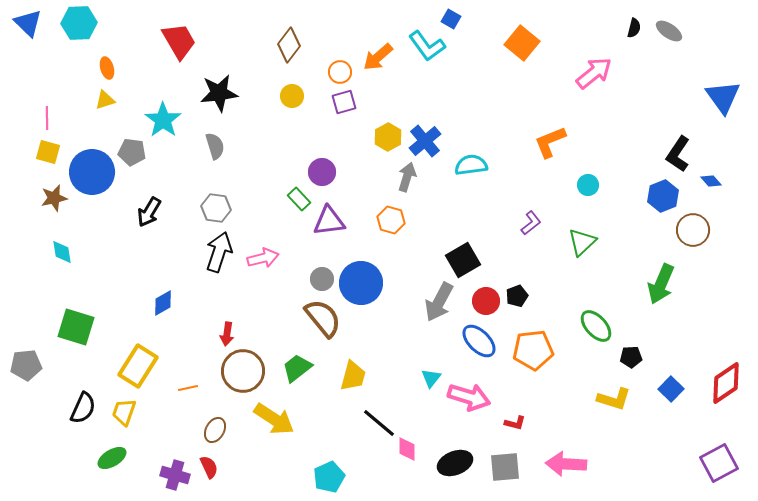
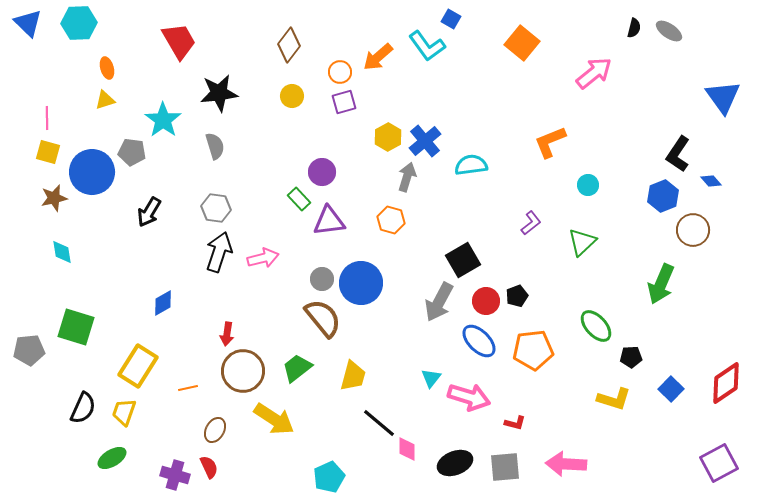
gray pentagon at (26, 365): moved 3 px right, 15 px up
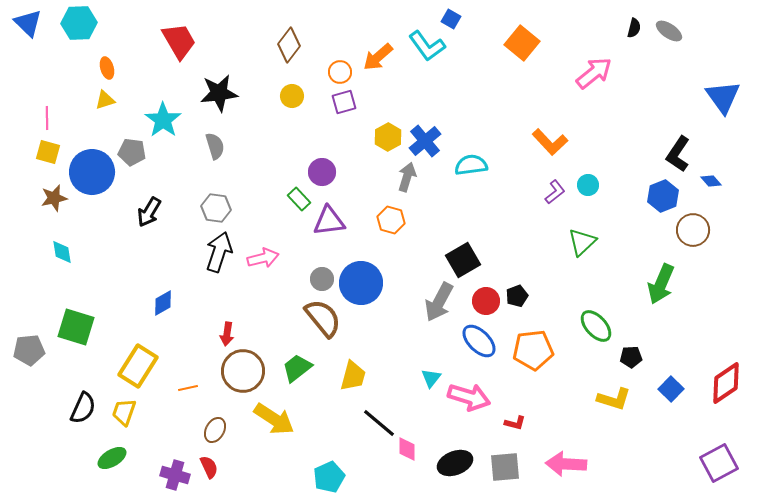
orange L-shape at (550, 142): rotated 111 degrees counterclockwise
purple L-shape at (531, 223): moved 24 px right, 31 px up
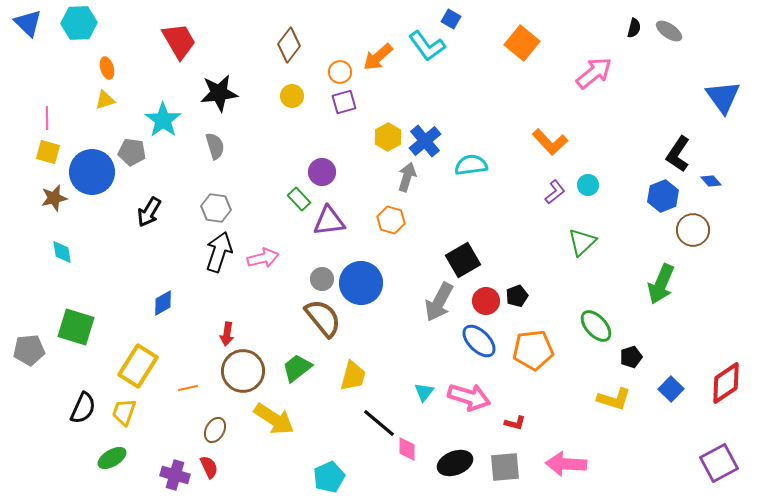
black pentagon at (631, 357): rotated 15 degrees counterclockwise
cyan triangle at (431, 378): moved 7 px left, 14 px down
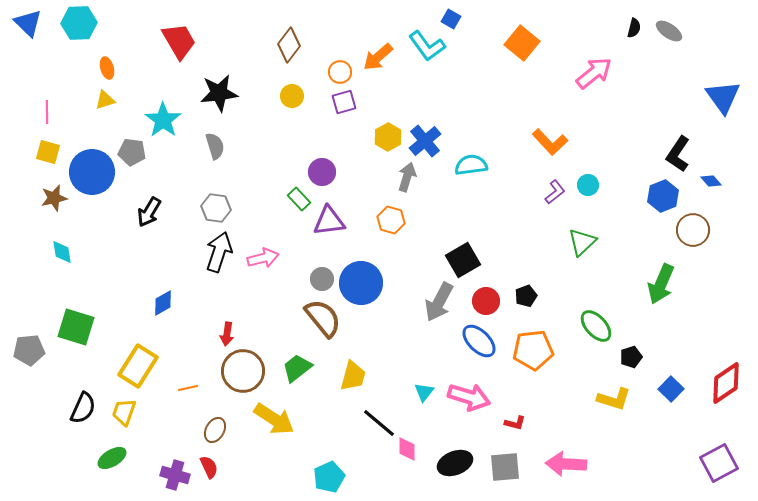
pink line at (47, 118): moved 6 px up
black pentagon at (517, 296): moved 9 px right
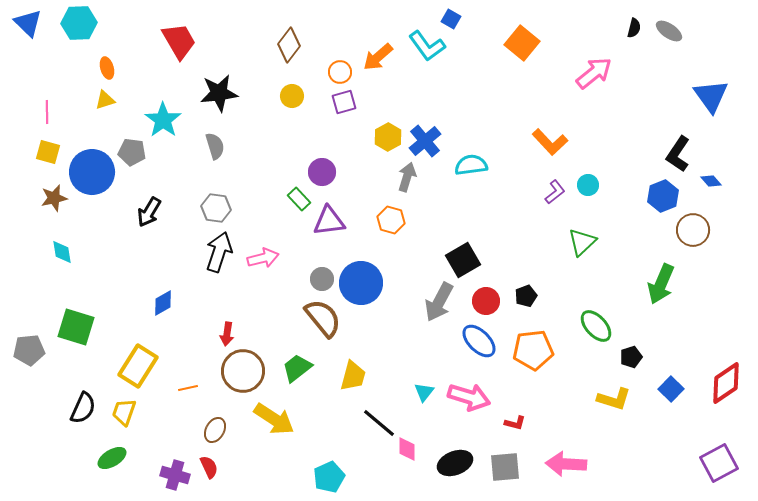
blue triangle at (723, 97): moved 12 px left, 1 px up
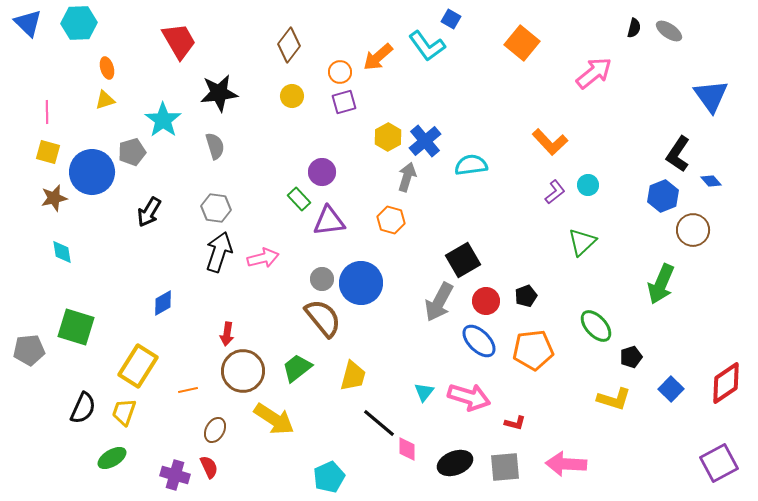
gray pentagon at (132, 152): rotated 24 degrees counterclockwise
orange line at (188, 388): moved 2 px down
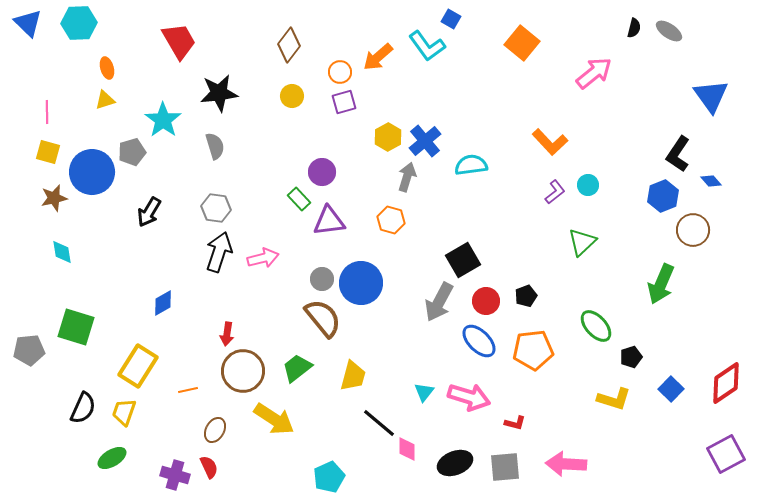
purple square at (719, 463): moved 7 px right, 9 px up
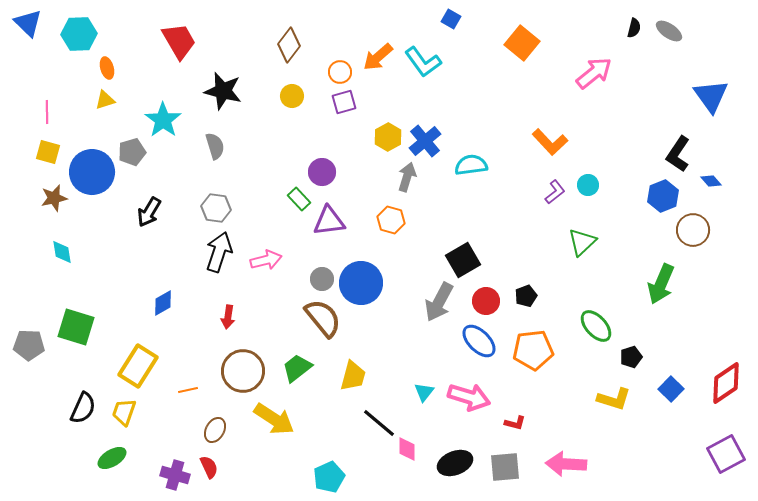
cyan hexagon at (79, 23): moved 11 px down
cyan L-shape at (427, 46): moved 4 px left, 16 px down
black star at (219, 93): moved 4 px right, 2 px up; rotated 21 degrees clockwise
pink arrow at (263, 258): moved 3 px right, 2 px down
red arrow at (227, 334): moved 1 px right, 17 px up
gray pentagon at (29, 350): moved 5 px up; rotated 8 degrees clockwise
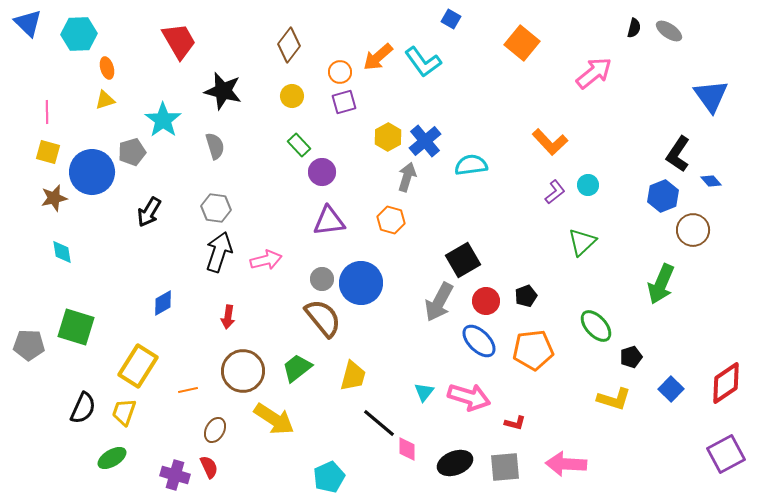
green rectangle at (299, 199): moved 54 px up
